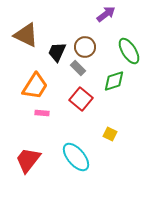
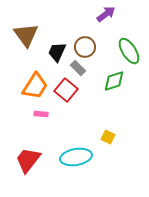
brown triangle: rotated 28 degrees clockwise
red square: moved 15 px left, 9 px up
pink rectangle: moved 1 px left, 1 px down
yellow square: moved 2 px left, 3 px down
cyan ellipse: rotated 60 degrees counterclockwise
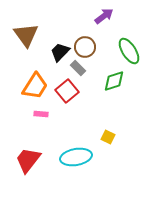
purple arrow: moved 2 px left, 2 px down
black trapezoid: moved 3 px right; rotated 20 degrees clockwise
red square: moved 1 px right, 1 px down; rotated 10 degrees clockwise
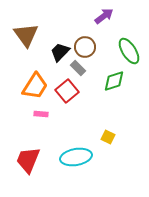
red trapezoid: rotated 16 degrees counterclockwise
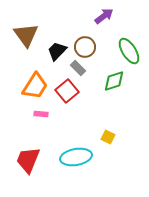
black trapezoid: moved 3 px left, 1 px up
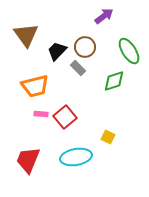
orange trapezoid: rotated 44 degrees clockwise
red square: moved 2 px left, 26 px down
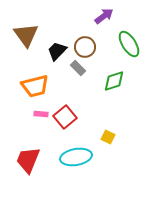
green ellipse: moved 7 px up
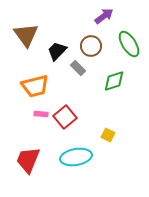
brown circle: moved 6 px right, 1 px up
yellow square: moved 2 px up
